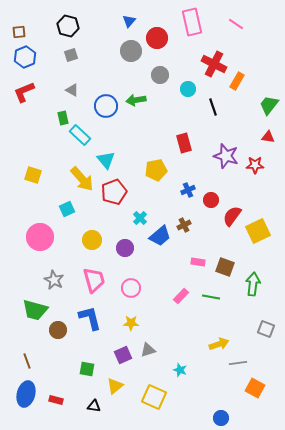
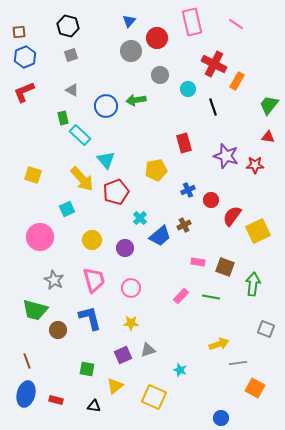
red pentagon at (114, 192): moved 2 px right
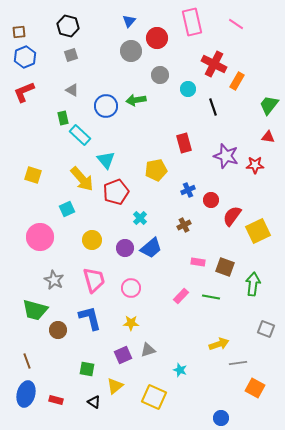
blue trapezoid at (160, 236): moved 9 px left, 12 px down
black triangle at (94, 406): moved 4 px up; rotated 24 degrees clockwise
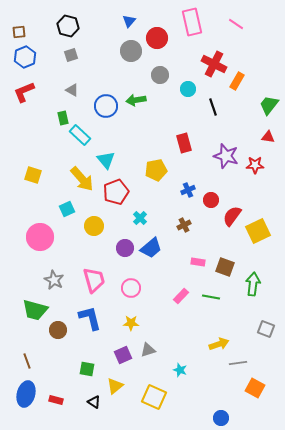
yellow circle at (92, 240): moved 2 px right, 14 px up
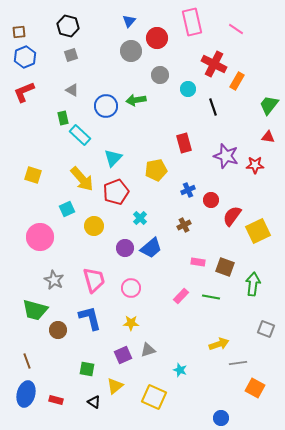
pink line at (236, 24): moved 5 px down
cyan triangle at (106, 160): moved 7 px right, 2 px up; rotated 24 degrees clockwise
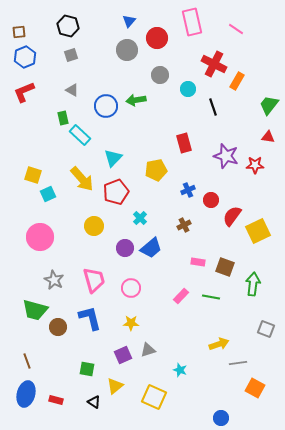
gray circle at (131, 51): moved 4 px left, 1 px up
cyan square at (67, 209): moved 19 px left, 15 px up
brown circle at (58, 330): moved 3 px up
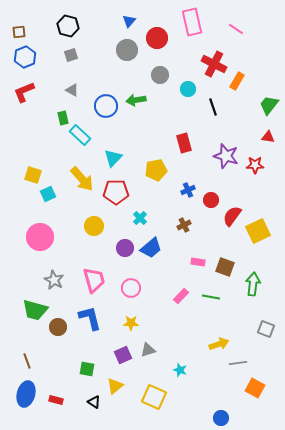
red pentagon at (116, 192): rotated 20 degrees clockwise
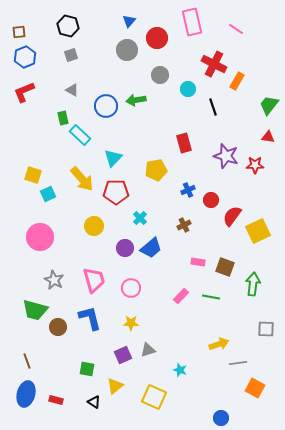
gray square at (266, 329): rotated 18 degrees counterclockwise
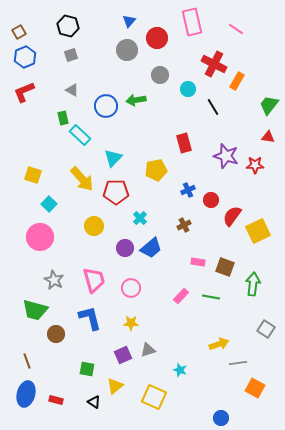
brown square at (19, 32): rotated 24 degrees counterclockwise
black line at (213, 107): rotated 12 degrees counterclockwise
cyan square at (48, 194): moved 1 px right, 10 px down; rotated 21 degrees counterclockwise
brown circle at (58, 327): moved 2 px left, 7 px down
gray square at (266, 329): rotated 30 degrees clockwise
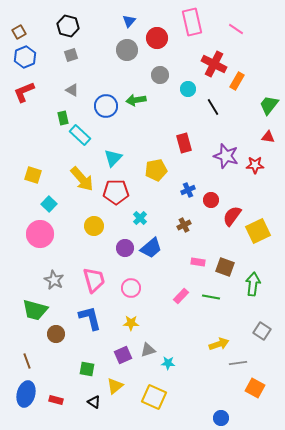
pink circle at (40, 237): moved 3 px up
gray square at (266, 329): moved 4 px left, 2 px down
cyan star at (180, 370): moved 12 px left, 7 px up; rotated 16 degrees counterclockwise
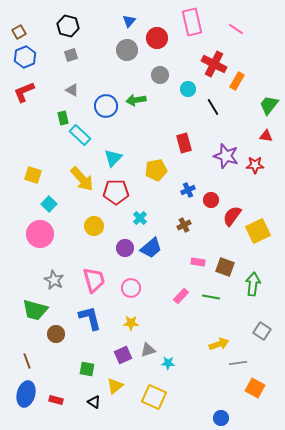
red triangle at (268, 137): moved 2 px left, 1 px up
